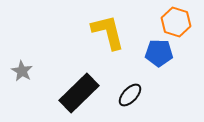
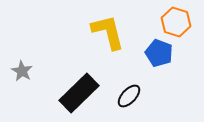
blue pentagon: rotated 20 degrees clockwise
black ellipse: moved 1 px left, 1 px down
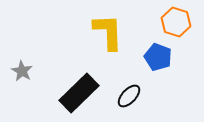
yellow L-shape: rotated 12 degrees clockwise
blue pentagon: moved 1 px left, 4 px down
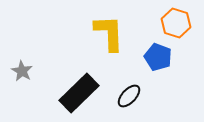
orange hexagon: moved 1 px down
yellow L-shape: moved 1 px right, 1 px down
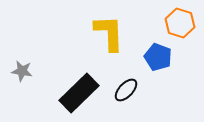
orange hexagon: moved 4 px right
gray star: rotated 20 degrees counterclockwise
black ellipse: moved 3 px left, 6 px up
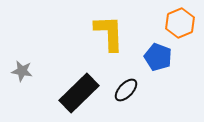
orange hexagon: rotated 20 degrees clockwise
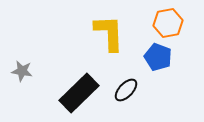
orange hexagon: moved 12 px left; rotated 12 degrees clockwise
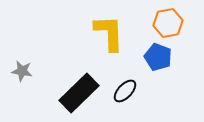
black ellipse: moved 1 px left, 1 px down
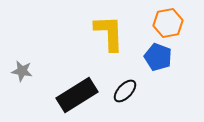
black rectangle: moved 2 px left, 2 px down; rotated 12 degrees clockwise
